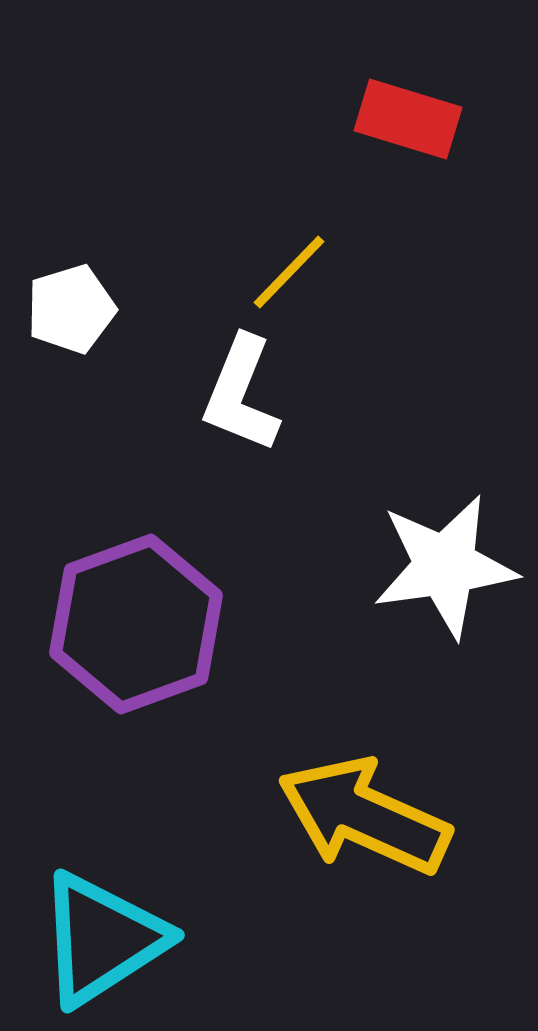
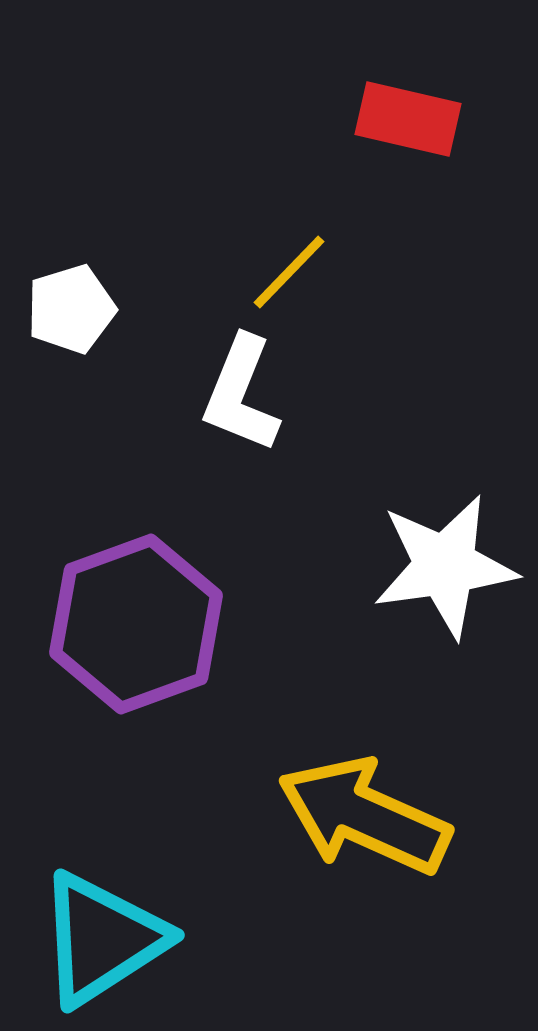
red rectangle: rotated 4 degrees counterclockwise
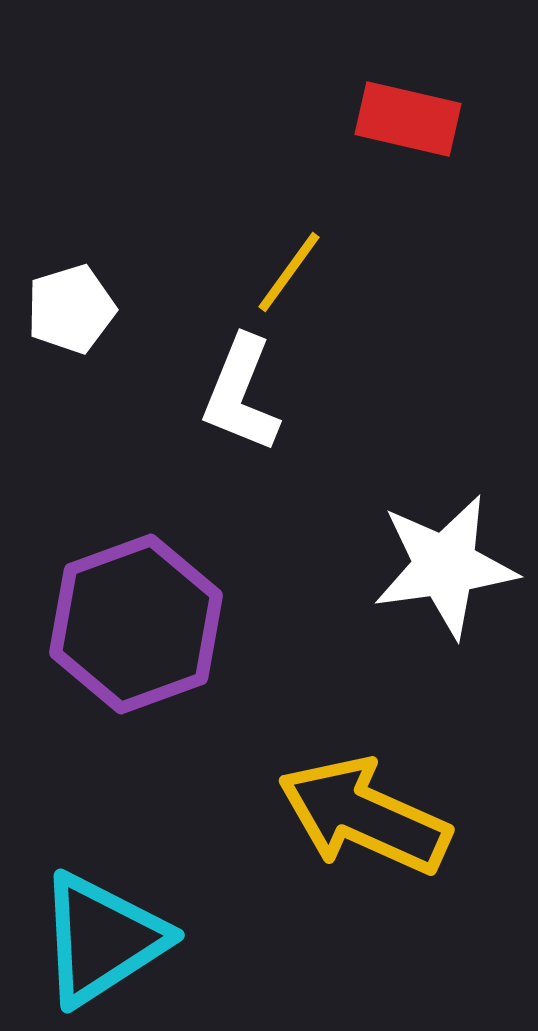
yellow line: rotated 8 degrees counterclockwise
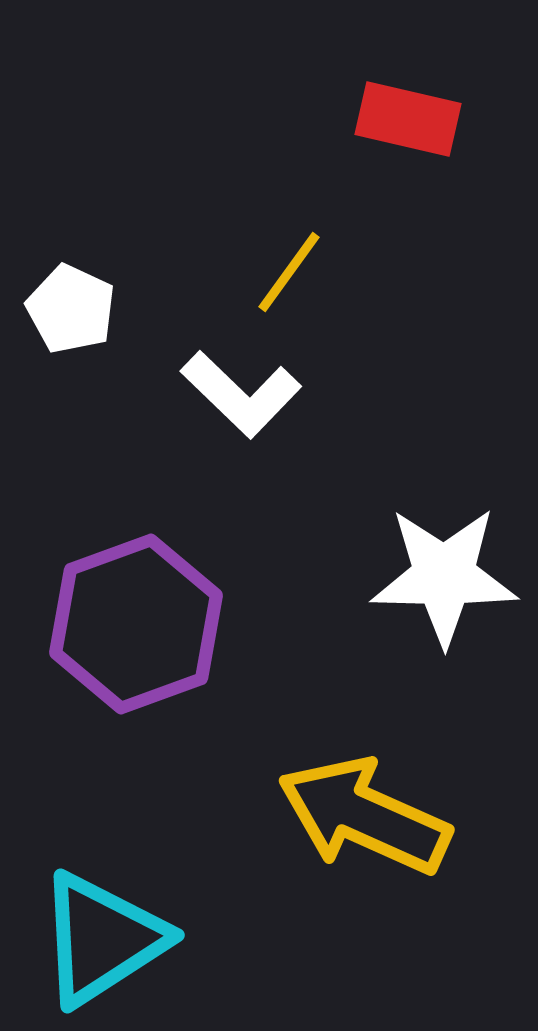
white pentagon: rotated 30 degrees counterclockwise
white L-shape: rotated 68 degrees counterclockwise
white star: moved 1 px left, 10 px down; rotated 9 degrees clockwise
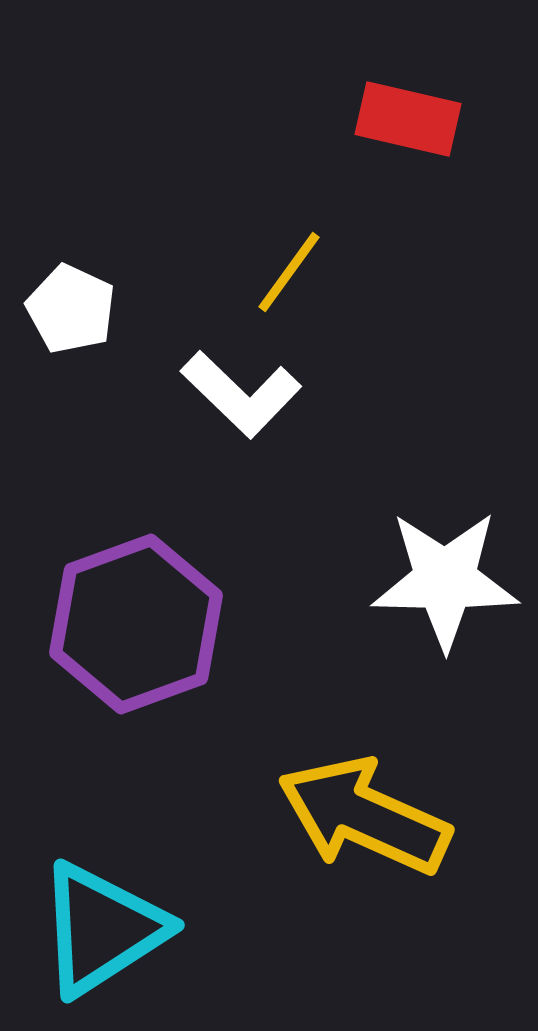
white star: moved 1 px right, 4 px down
cyan triangle: moved 10 px up
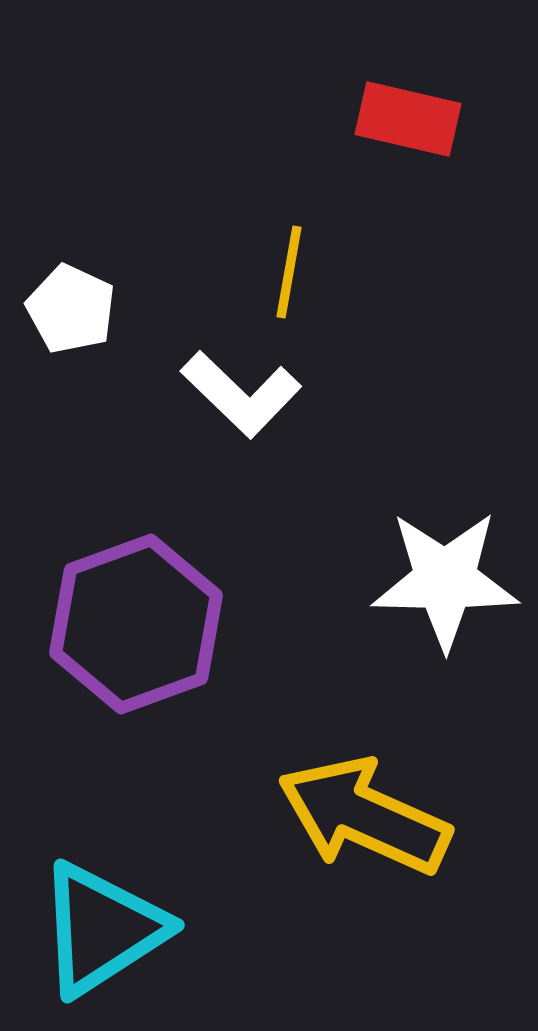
yellow line: rotated 26 degrees counterclockwise
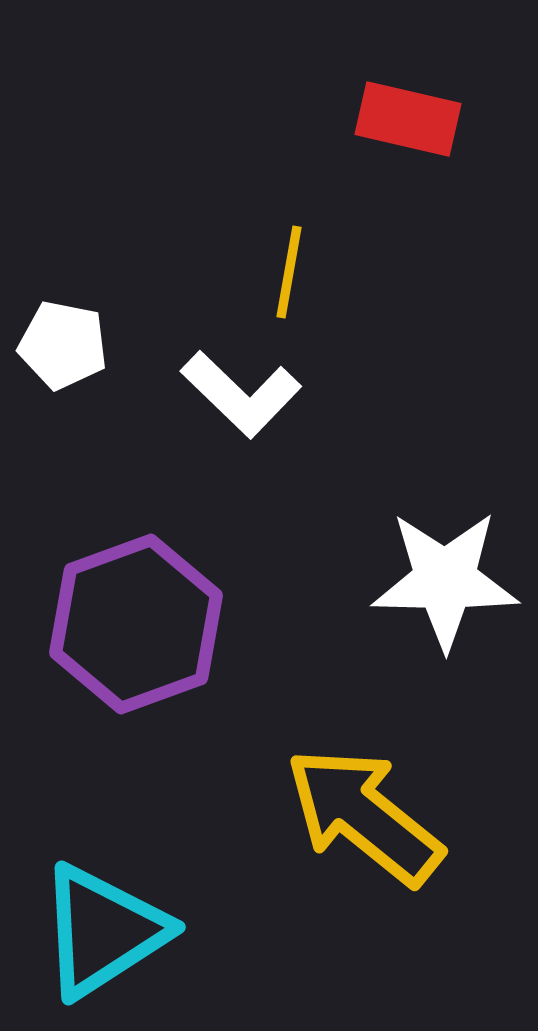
white pentagon: moved 8 px left, 36 px down; rotated 14 degrees counterclockwise
yellow arrow: rotated 15 degrees clockwise
cyan triangle: moved 1 px right, 2 px down
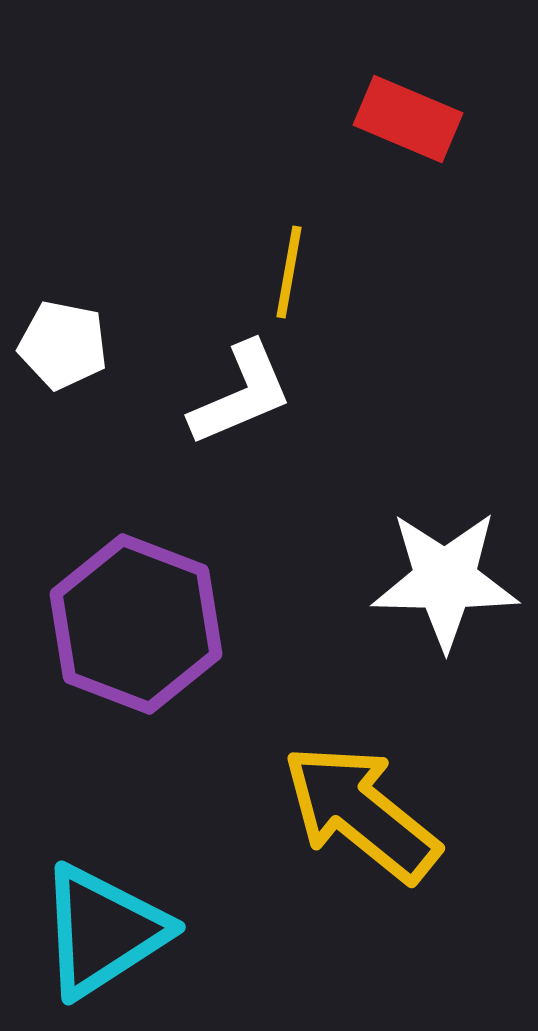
red rectangle: rotated 10 degrees clockwise
white L-shape: rotated 67 degrees counterclockwise
purple hexagon: rotated 19 degrees counterclockwise
yellow arrow: moved 3 px left, 3 px up
